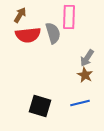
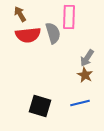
brown arrow: moved 1 px up; rotated 63 degrees counterclockwise
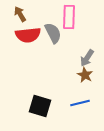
gray semicircle: rotated 10 degrees counterclockwise
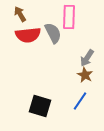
blue line: moved 2 px up; rotated 42 degrees counterclockwise
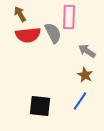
gray arrow: moved 7 px up; rotated 90 degrees clockwise
black square: rotated 10 degrees counterclockwise
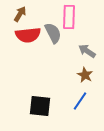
brown arrow: rotated 63 degrees clockwise
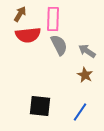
pink rectangle: moved 16 px left, 2 px down
gray semicircle: moved 6 px right, 12 px down
blue line: moved 11 px down
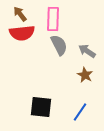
brown arrow: rotated 70 degrees counterclockwise
red semicircle: moved 6 px left, 2 px up
black square: moved 1 px right, 1 px down
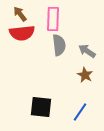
gray semicircle: rotated 20 degrees clockwise
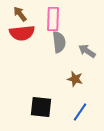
gray semicircle: moved 3 px up
brown star: moved 10 px left, 4 px down; rotated 14 degrees counterclockwise
